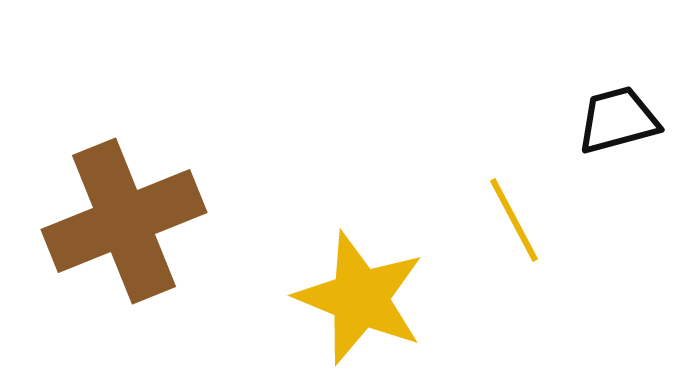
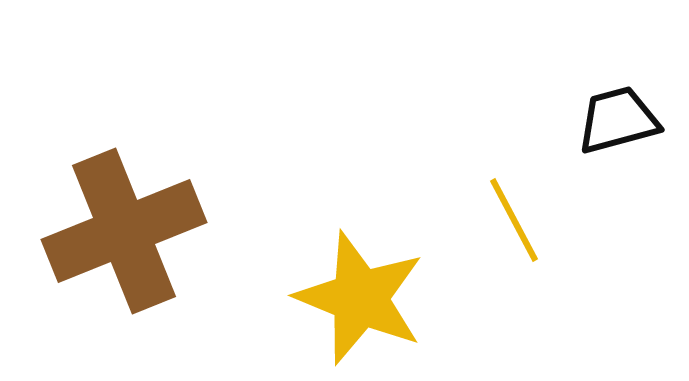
brown cross: moved 10 px down
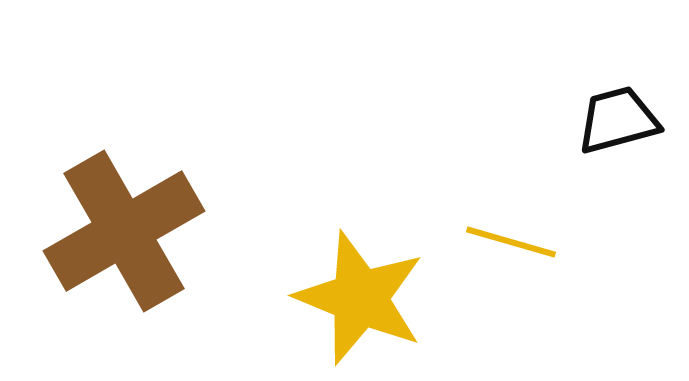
yellow line: moved 3 px left, 22 px down; rotated 46 degrees counterclockwise
brown cross: rotated 8 degrees counterclockwise
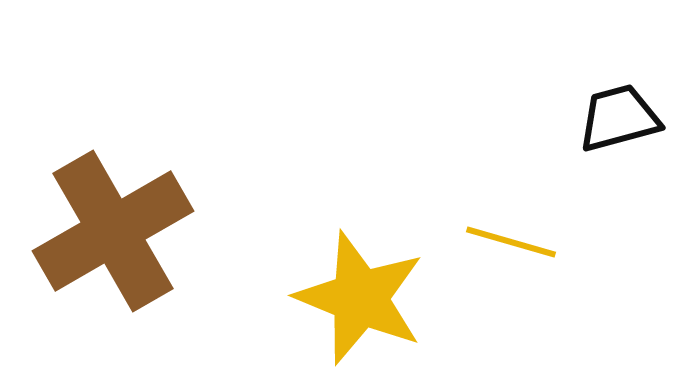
black trapezoid: moved 1 px right, 2 px up
brown cross: moved 11 px left
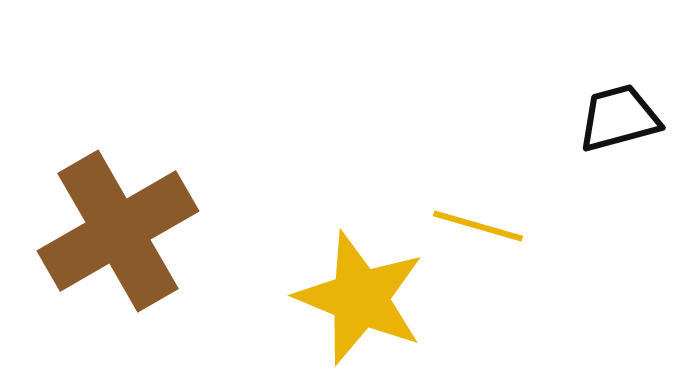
brown cross: moved 5 px right
yellow line: moved 33 px left, 16 px up
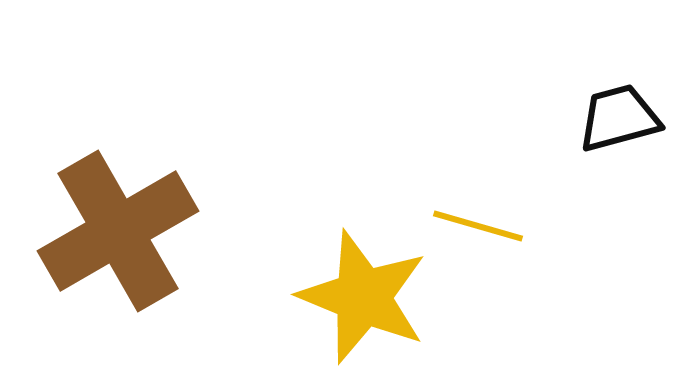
yellow star: moved 3 px right, 1 px up
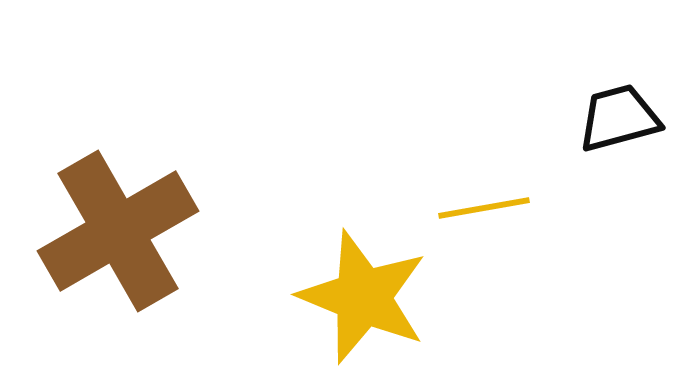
yellow line: moved 6 px right, 18 px up; rotated 26 degrees counterclockwise
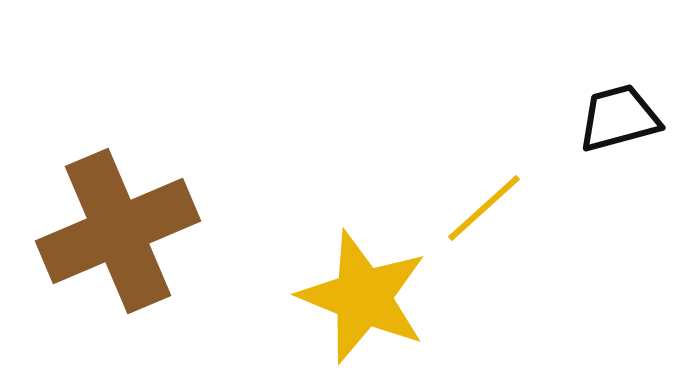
yellow line: rotated 32 degrees counterclockwise
brown cross: rotated 7 degrees clockwise
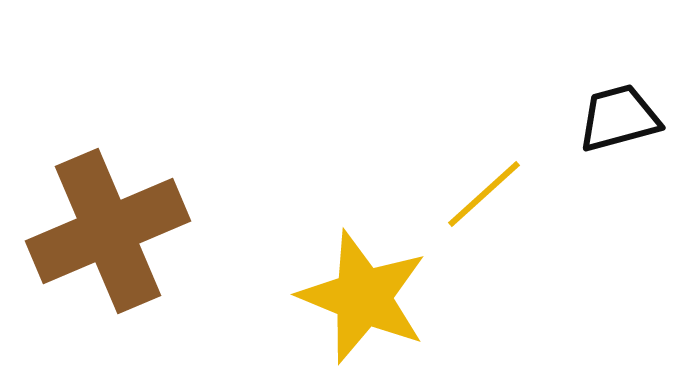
yellow line: moved 14 px up
brown cross: moved 10 px left
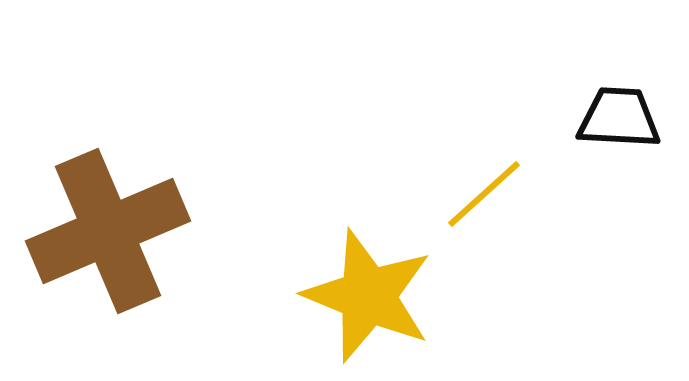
black trapezoid: rotated 18 degrees clockwise
yellow star: moved 5 px right, 1 px up
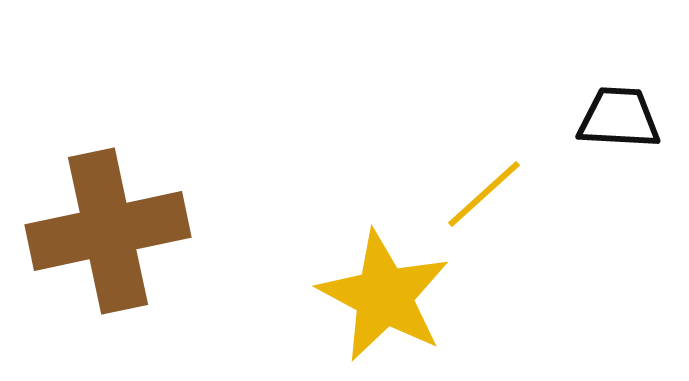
brown cross: rotated 11 degrees clockwise
yellow star: moved 16 px right; rotated 6 degrees clockwise
